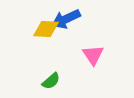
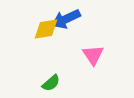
yellow diamond: rotated 12 degrees counterclockwise
green semicircle: moved 2 px down
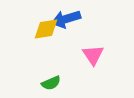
blue arrow: rotated 8 degrees clockwise
green semicircle: rotated 18 degrees clockwise
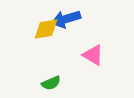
pink triangle: rotated 25 degrees counterclockwise
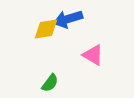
blue arrow: moved 2 px right
green semicircle: moved 1 px left; rotated 30 degrees counterclockwise
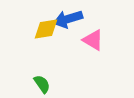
pink triangle: moved 15 px up
green semicircle: moved 8 px left, 1 px down; rotated 72 degrees counterclockwise
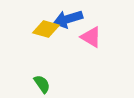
yellow diamond: rotated 24 degrees clockwise
pink triangle: moved 2 px left, 3 px up
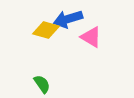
yellow diamond: moved 1 px down
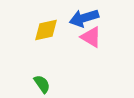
blue arrow: moved 16 px right, 1 px up
yellow diamond: rotated 28 degrees counterclockwise
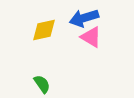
yellow diamond: moved 2 px left
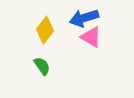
yellow diamond: moved 1 px right; rotated 40 degrees counterclockwise
green semicircle: moved 18 px up
